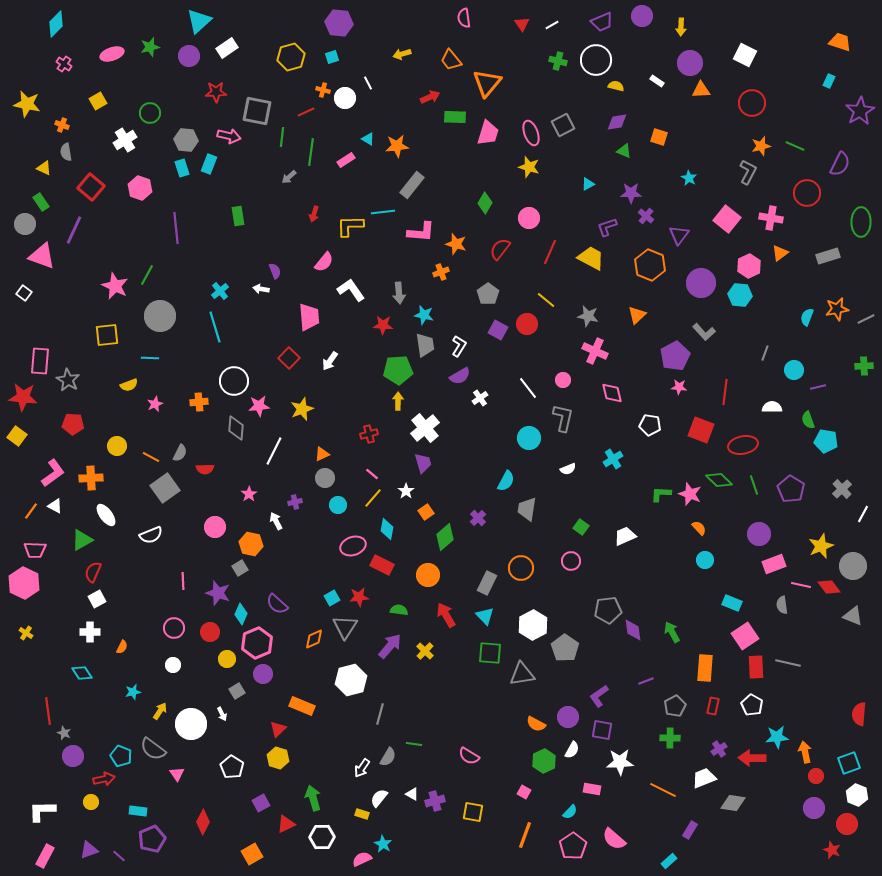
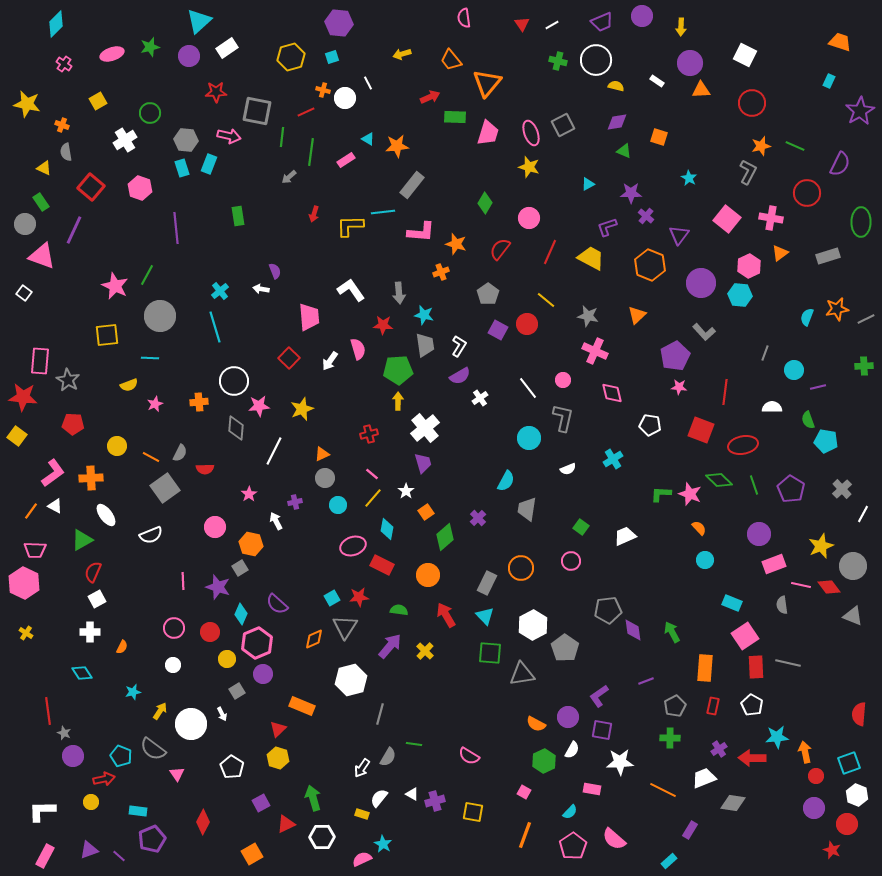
pink semicircle at (324, 262): moved 34 px right, 87 px down; rotated 55 degrees counterclockwise
purple star at (218, 593): moved 6 px up
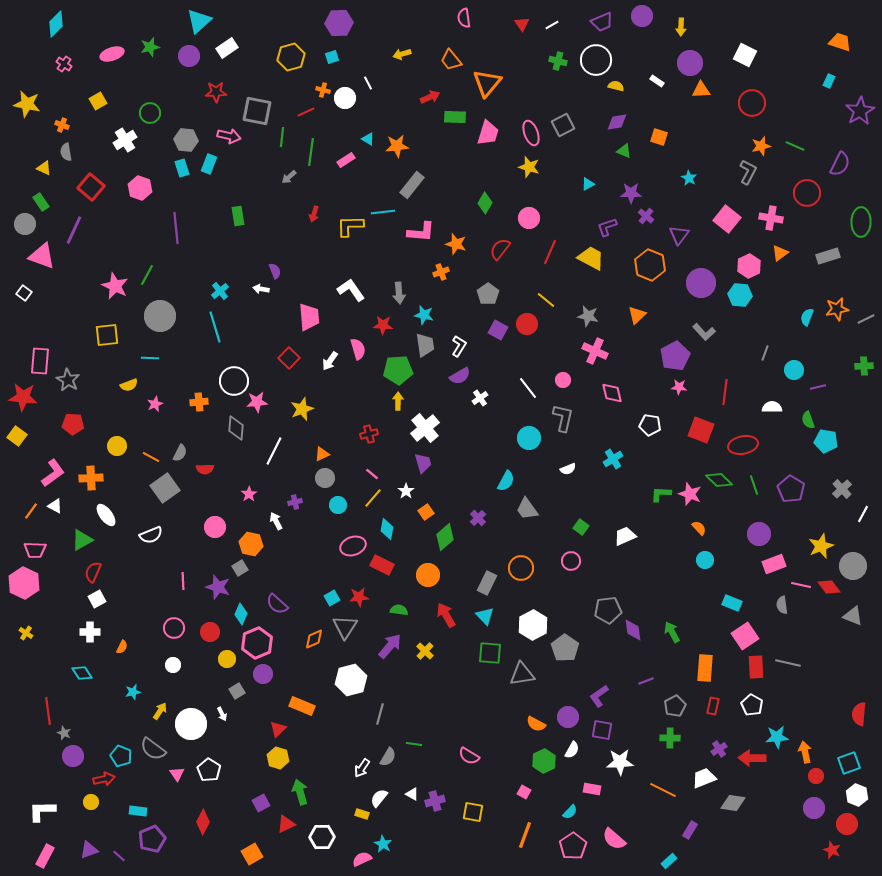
purple hexagon at (339, 23): rotated 8 degrees counterclockwise
pink star at (259, 406): moved 2 px left, 4 px up
gray trapezoid at (527, 509): rotated 45 degrees counterclockwise
white pentagon at (232, 767): moved 23 px left, 3 px down
green arrow at (313, 798): moved 13 px left, 6 px up
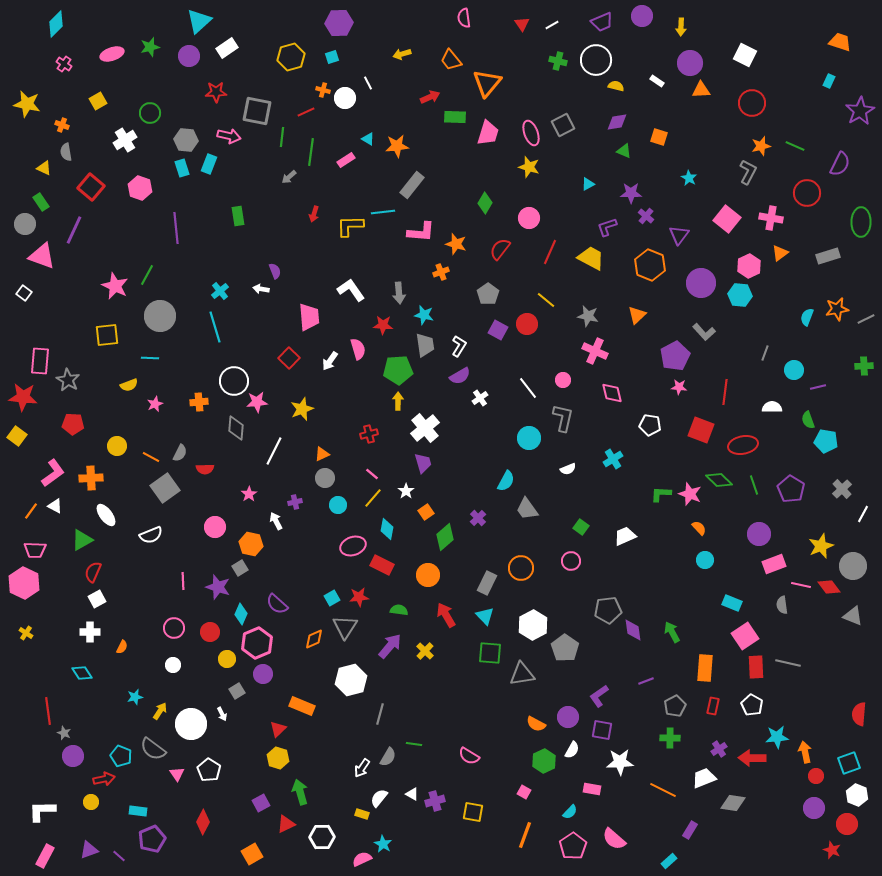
cyan star at (133, 692): moved 2 px right, 5 px down
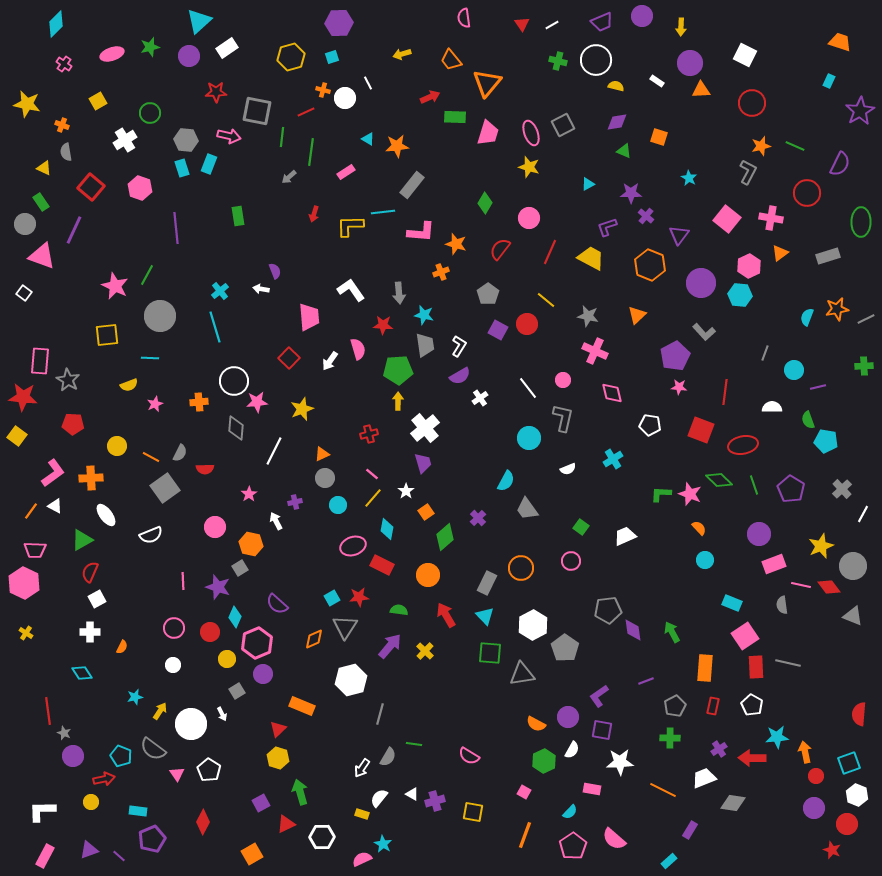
pink rectangle at (346, 160): moved 12 px down
red semicircle at (93, 572): moved 3 px left
cyan diamond at (241, 614): moved 6 px left, 3 px down
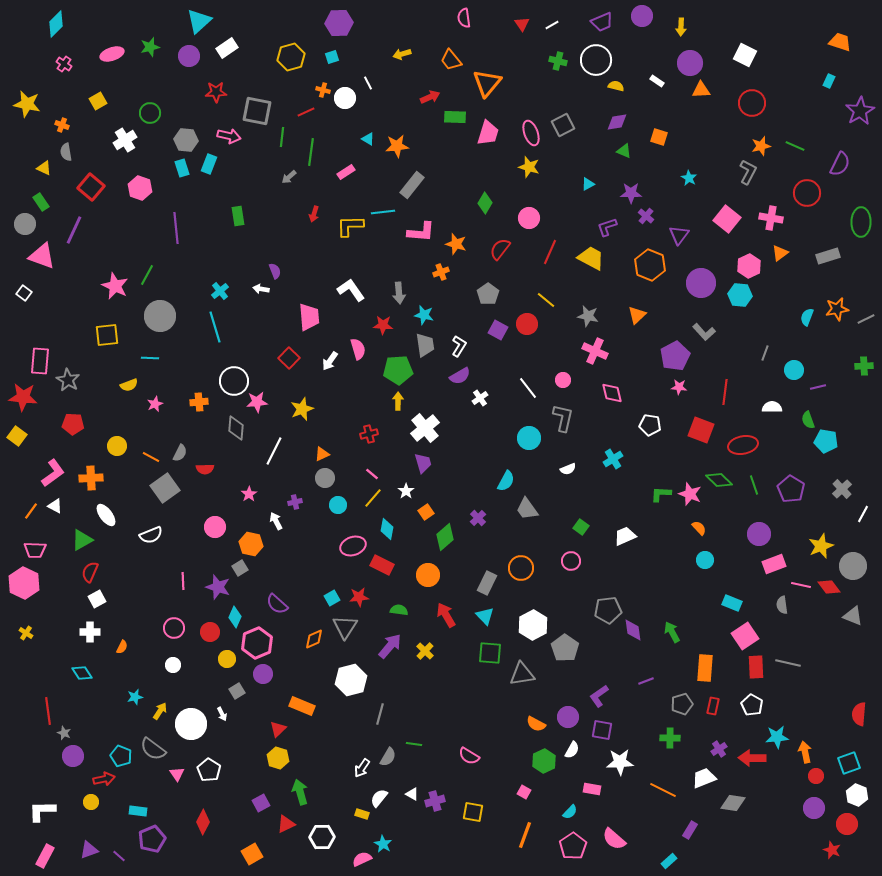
gray pentagon at (675, 706): moved 7 px right, 2 px up; rotated 10 degrees clockwise
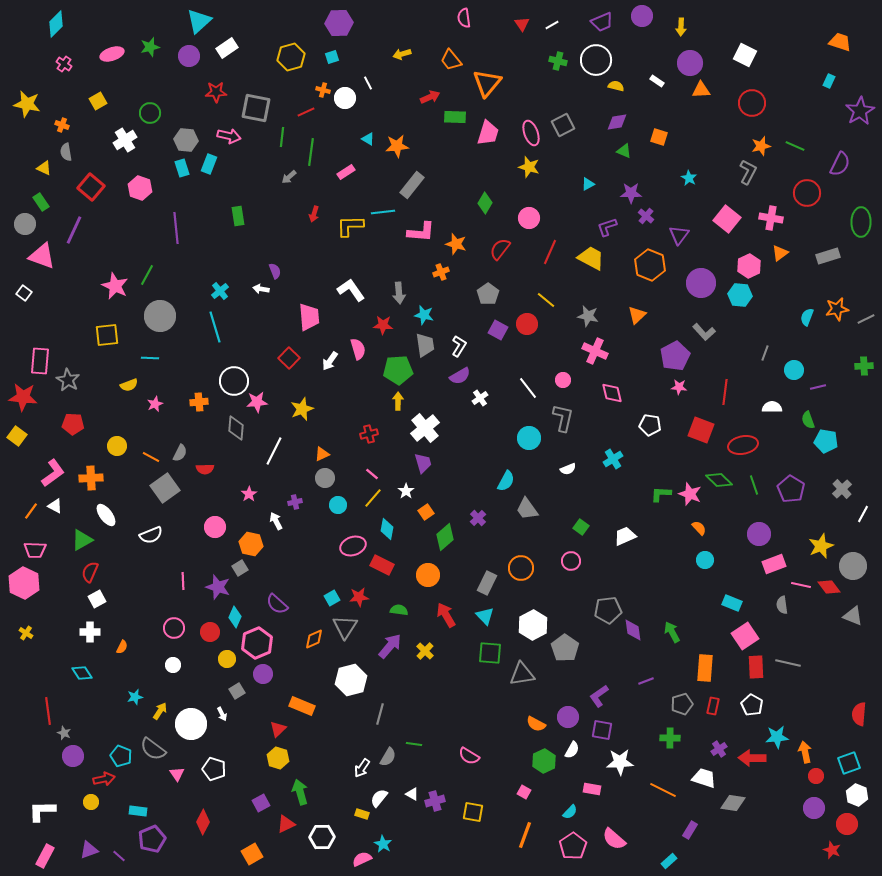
gray square at (257, 111): moved 1 px left, 3 px up
white pentagon at (209, 770): moved 5 px right, 1 px up; rotated 15 degrees counterclockwise
white trapezoid at (704, 778): rotated 40 degrees clockwise
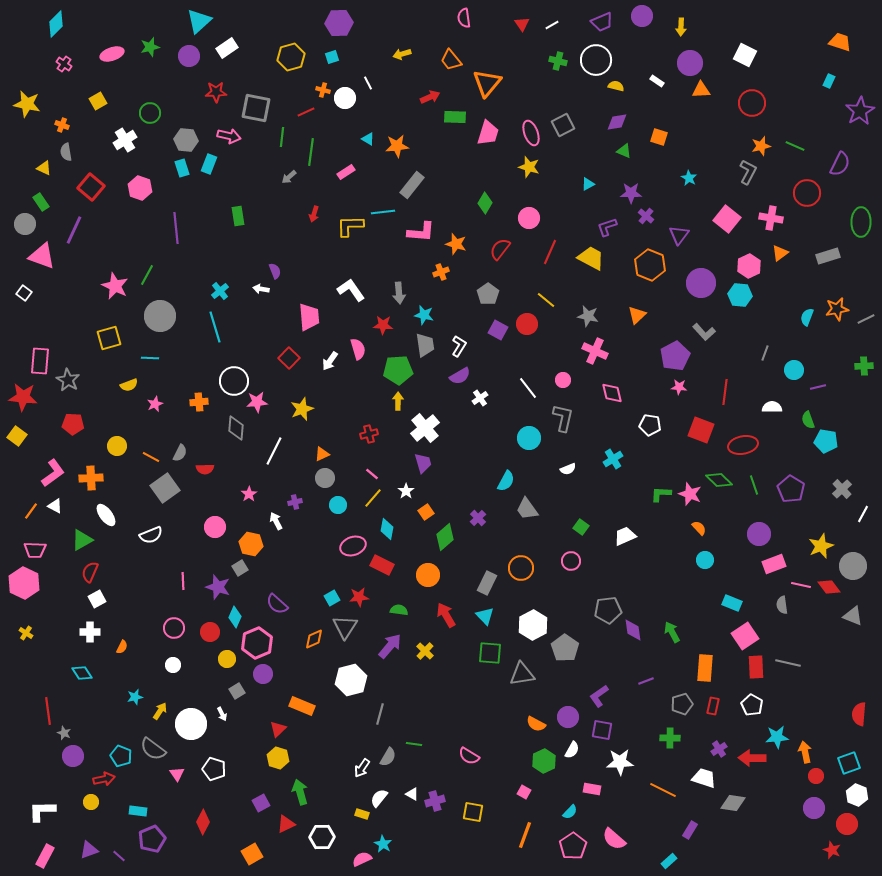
yellow square at (107, 335): moved 2 px right, 3 px down; rotated 10 degrees counterclockwise
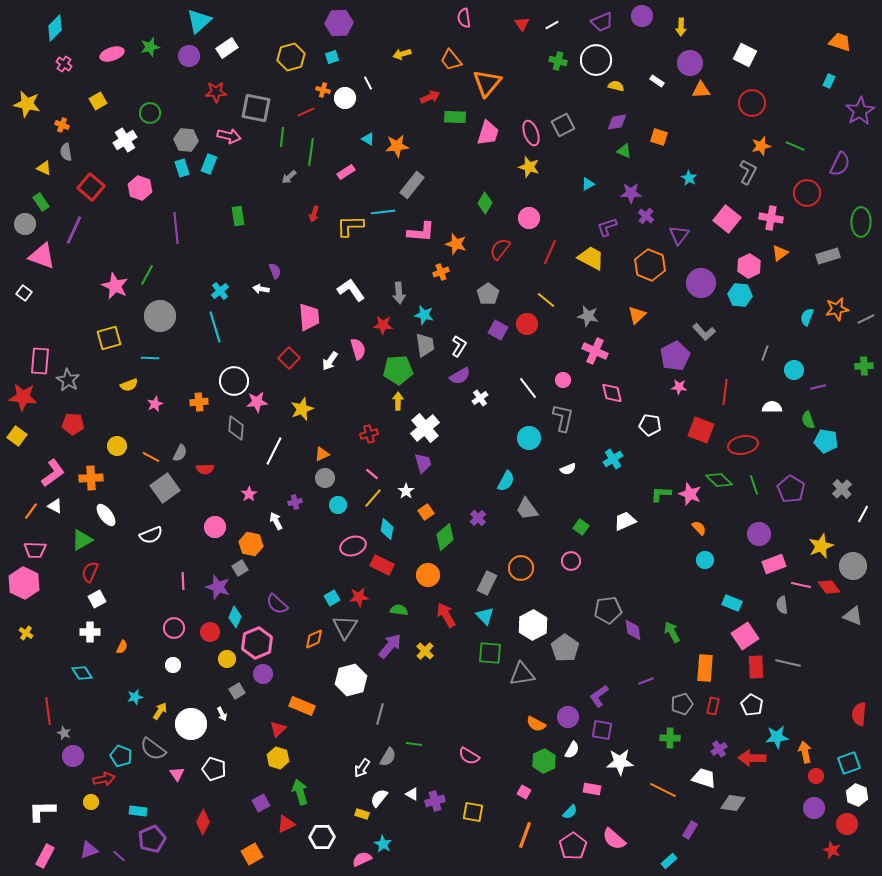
cyan diamond at (56, 24): moved 1 px left, 4 px down
white trapezoid at (625, 536): moved 15 px up
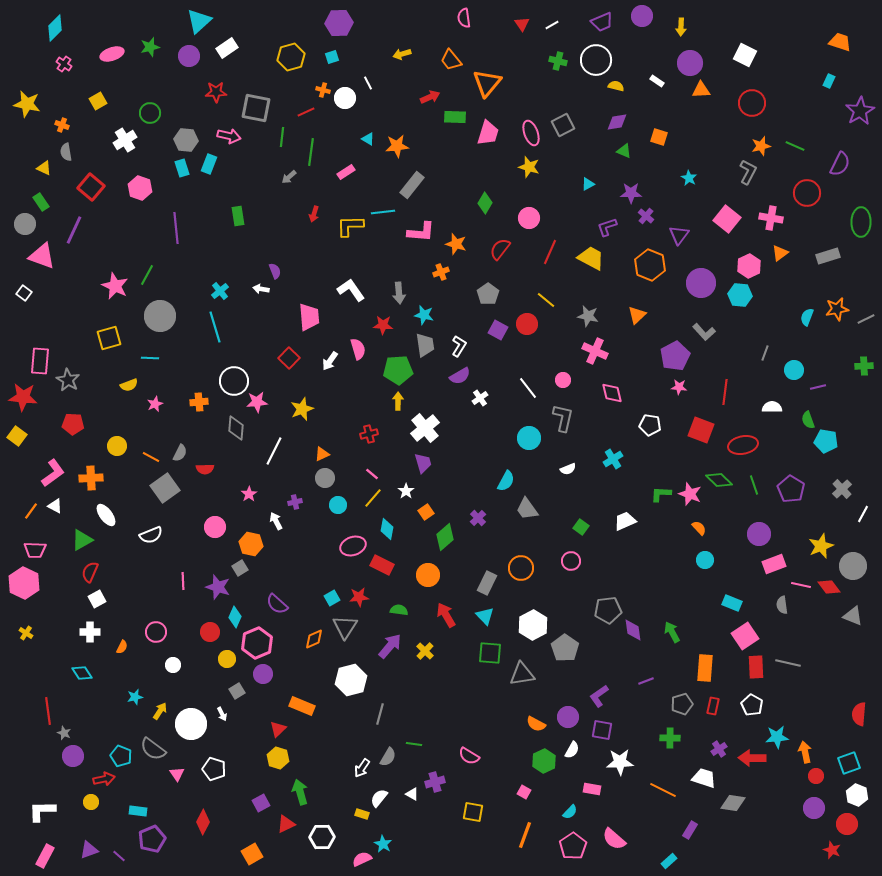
pink circle at (174, 628): moved 18 px left, 4 px down
purple cross at (435, 801): moved 19 px up
